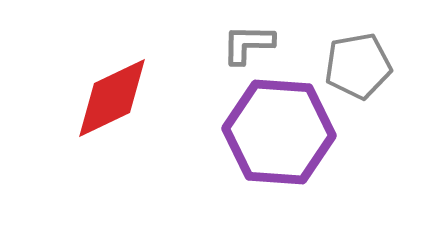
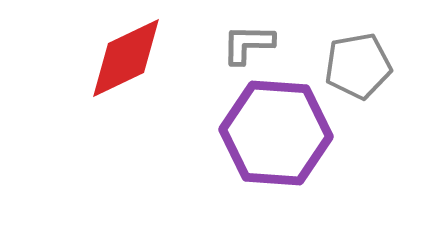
red diamond: moved 14 px right, 40 px up
purple hexagon: moved 3 px left, 1 px down
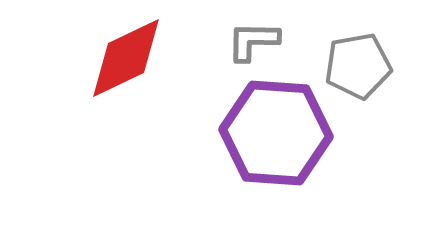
gray L-shape: moved 5 px right, 3 px up
